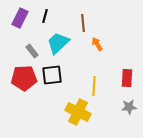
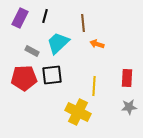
orange arrow: rotated 40 degrees counterclockwise
gray rectangle: rotated 24 degrees counterclockwise
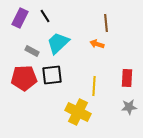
black line: rotated 48 degrees counterclockwise
brown line: moved 23 px right
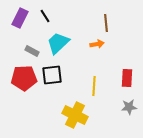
orange arrow: rotated 152 degrees clockwise
yellow cross: moved 3 px left, 3 px down
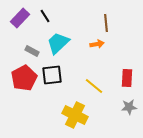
purple rectangle: rotated 18 degrees clockwise
red pentagon: rotated 25 degrees counterclockwise
yellow line: rotated 54 degrees counterclockwise
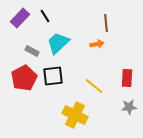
black square: moved 1 px right, 1 px down
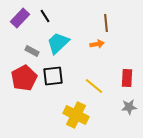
yellow cross: moved 1 px right
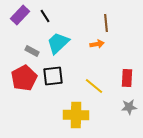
purple rectangle: moved 3 px up
yellow cross: rotated 25 degrees counterclockwise
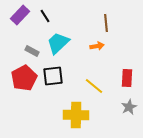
orange arrow: moved 2 px down
gray star: rotated 21 degrees counterclockwise
